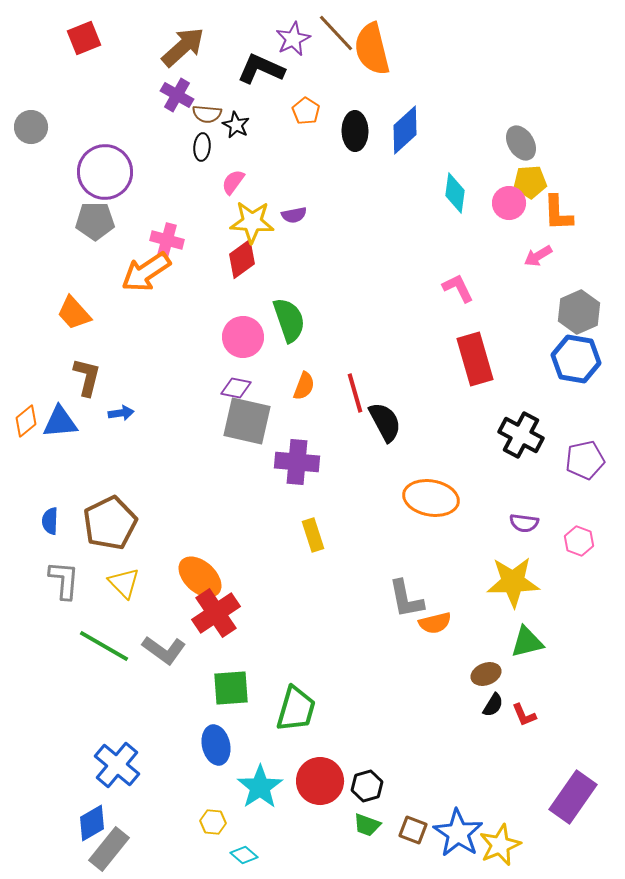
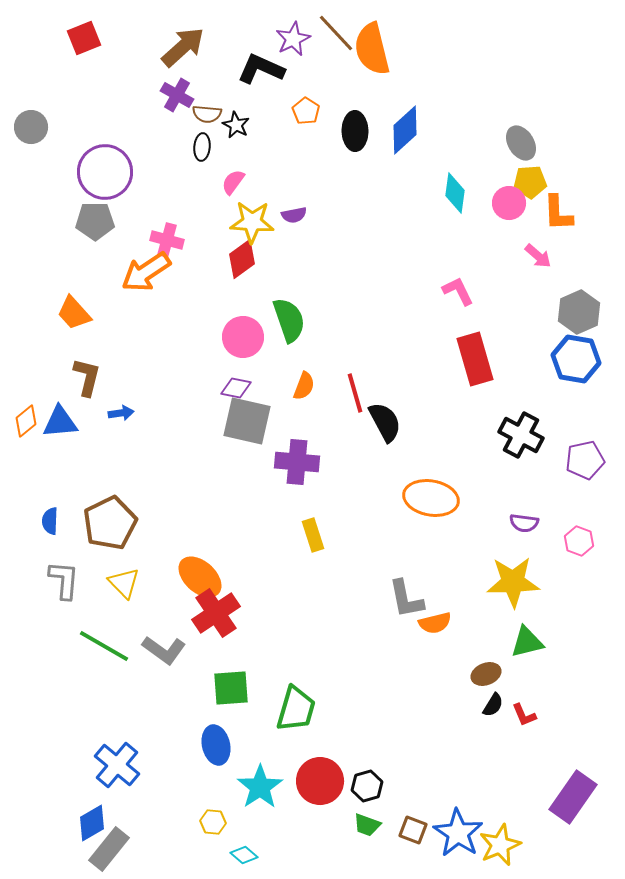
pink arrow at (538, 256): rotated 108 degrees counterclockwise
pink L-shape at (458, 288): moved 3 px down
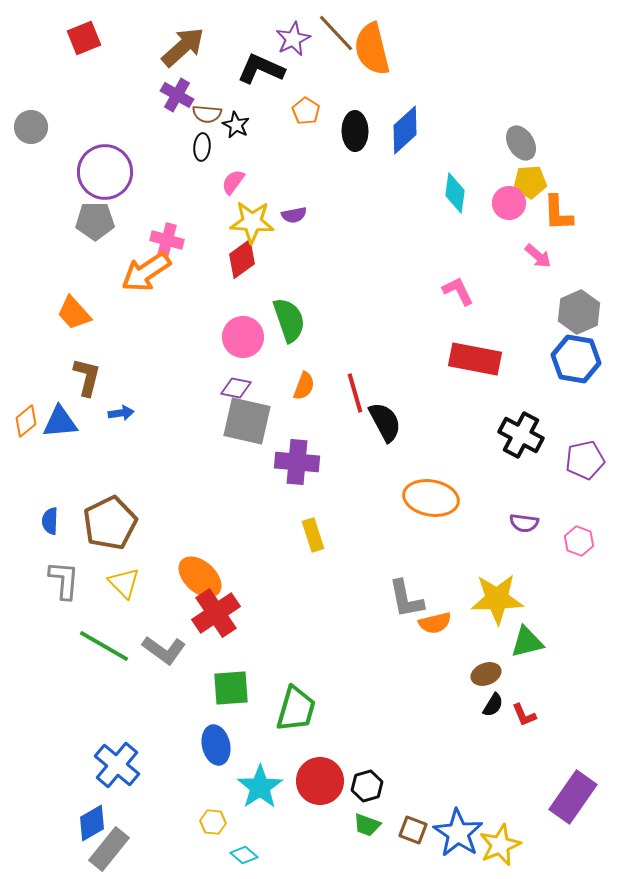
red rectangle at (475, 359): rotated 63 degrees counterclockwise
yellow star at (513, 582): moved 16 px left, 17 px down
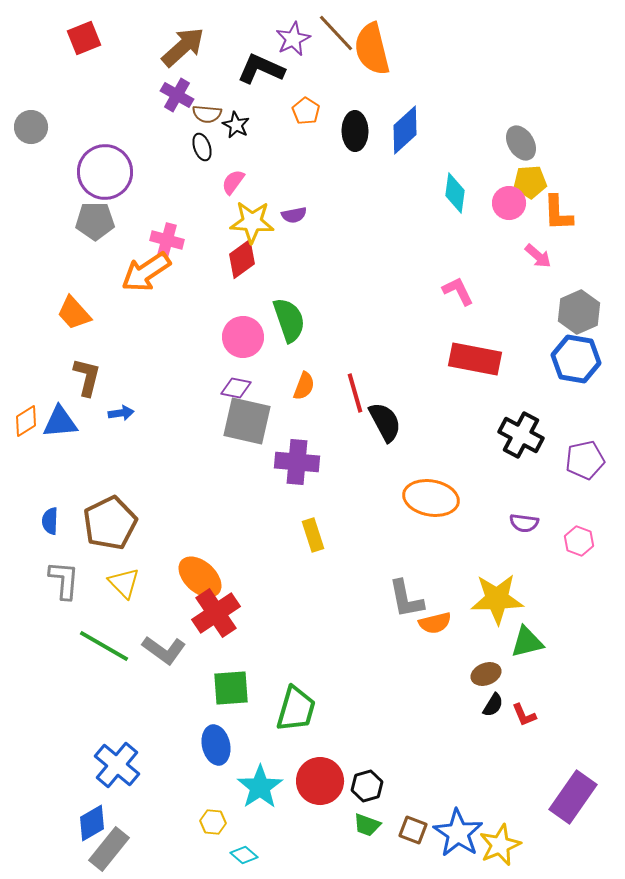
black ellipse at (202, 147): rotated 24 degrees counterclockwise
orange diamond at (26, 421): rotated 8 degrees clockwise
